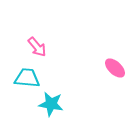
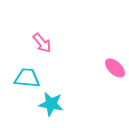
pink arrow: moved 5 px right, 4 px up
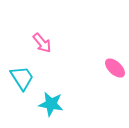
cyan trapezoid: moved 5 px left; rotated 52 degrees clockwise
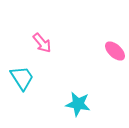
pink ellipse: moved 17 px up
cyan star: moved 27 px right
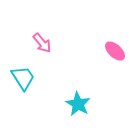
cyan trapezoid: moved 1 px right
cyan star: rotated 20 degrees clockwise
